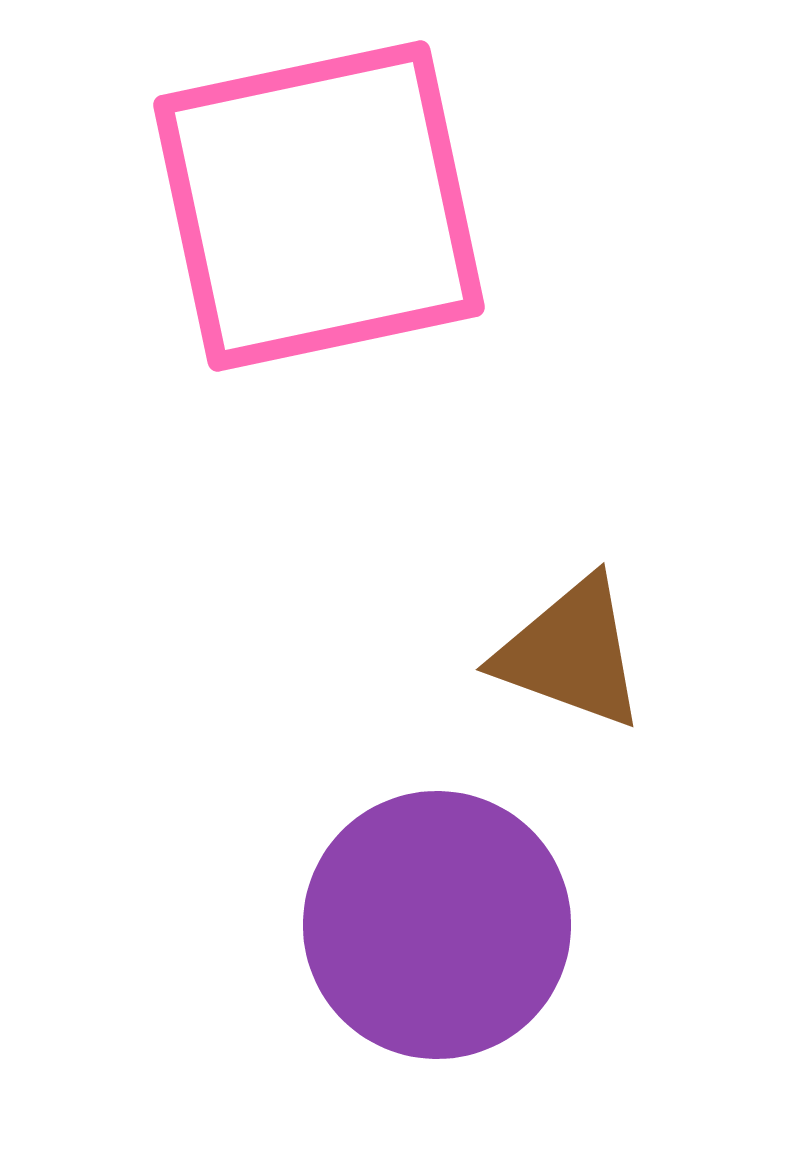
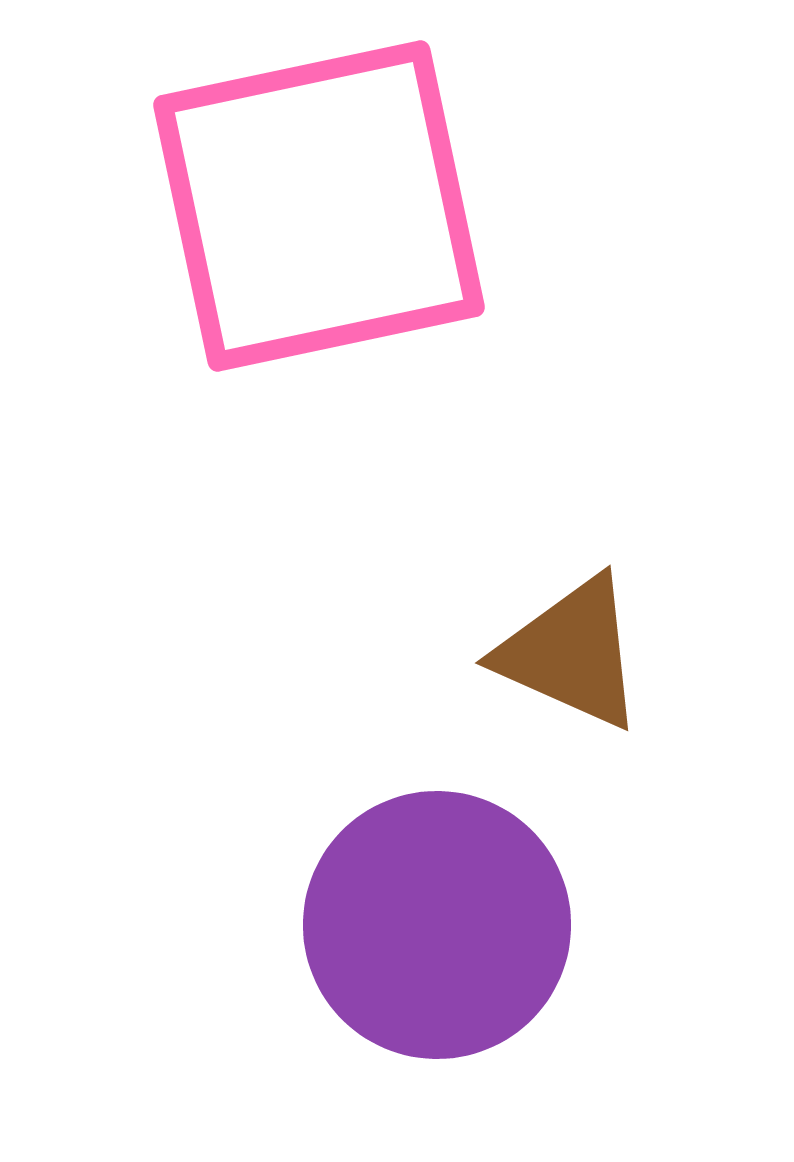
brown triangle: rotated 4 degrees clockwise
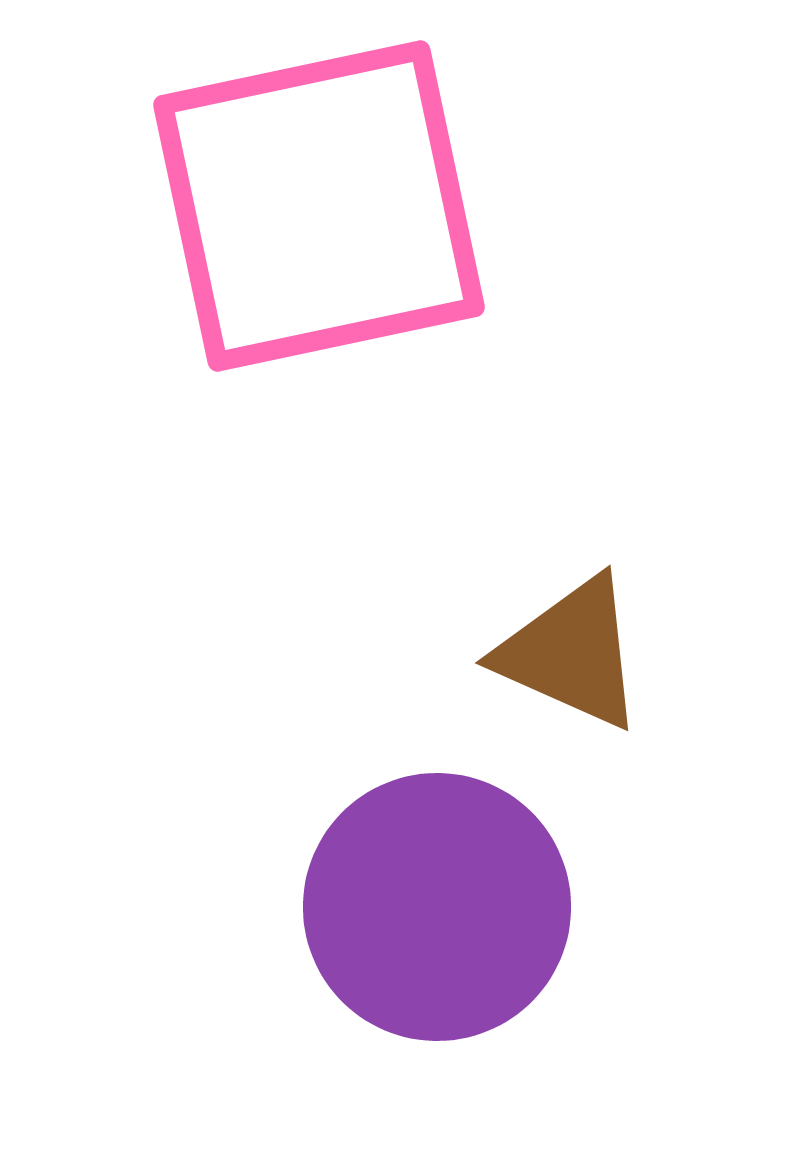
purple circle: moved 18 px up
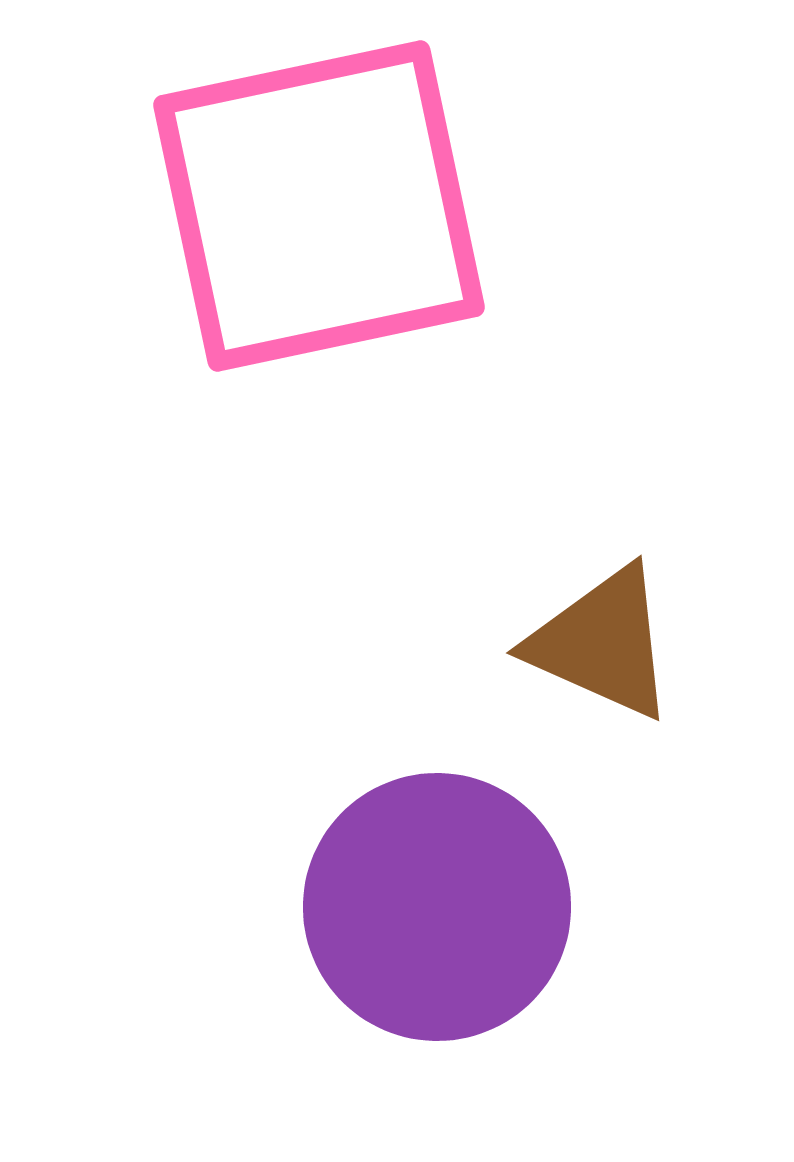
brown triangle: moved 31 px right, 10 px up
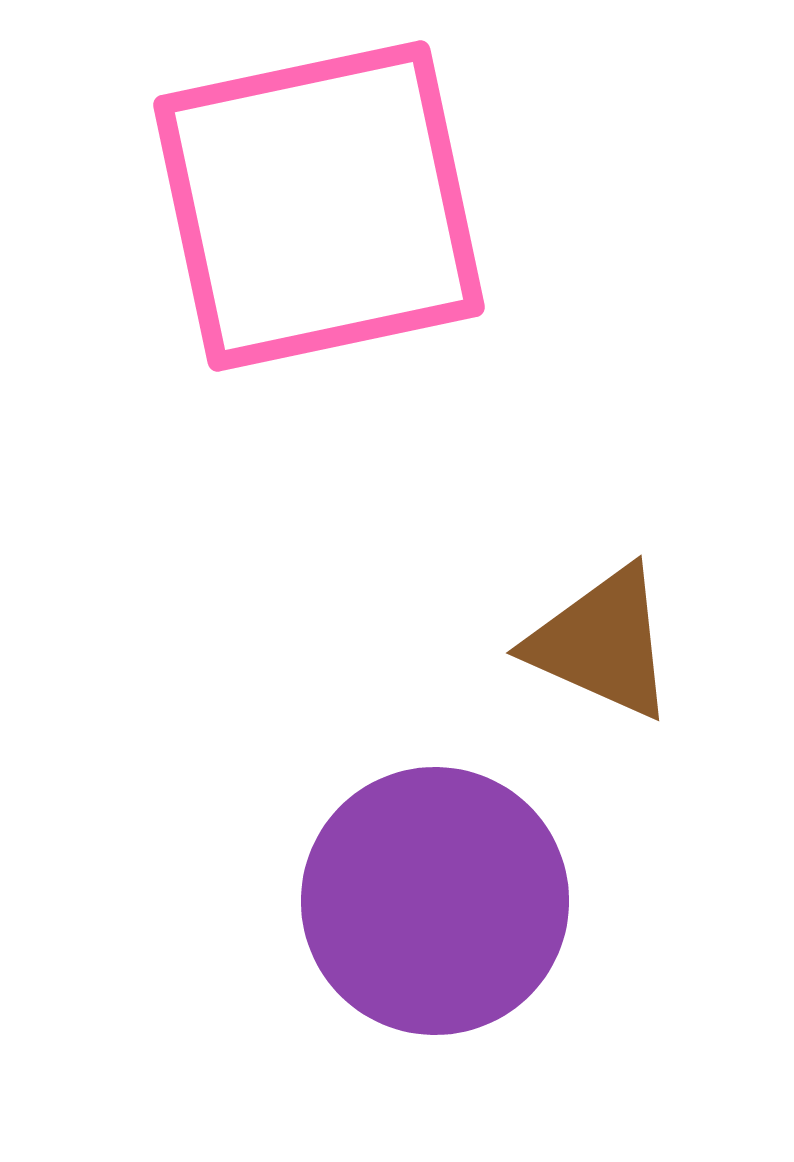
purple circle: moved 2 px left, 6 px up
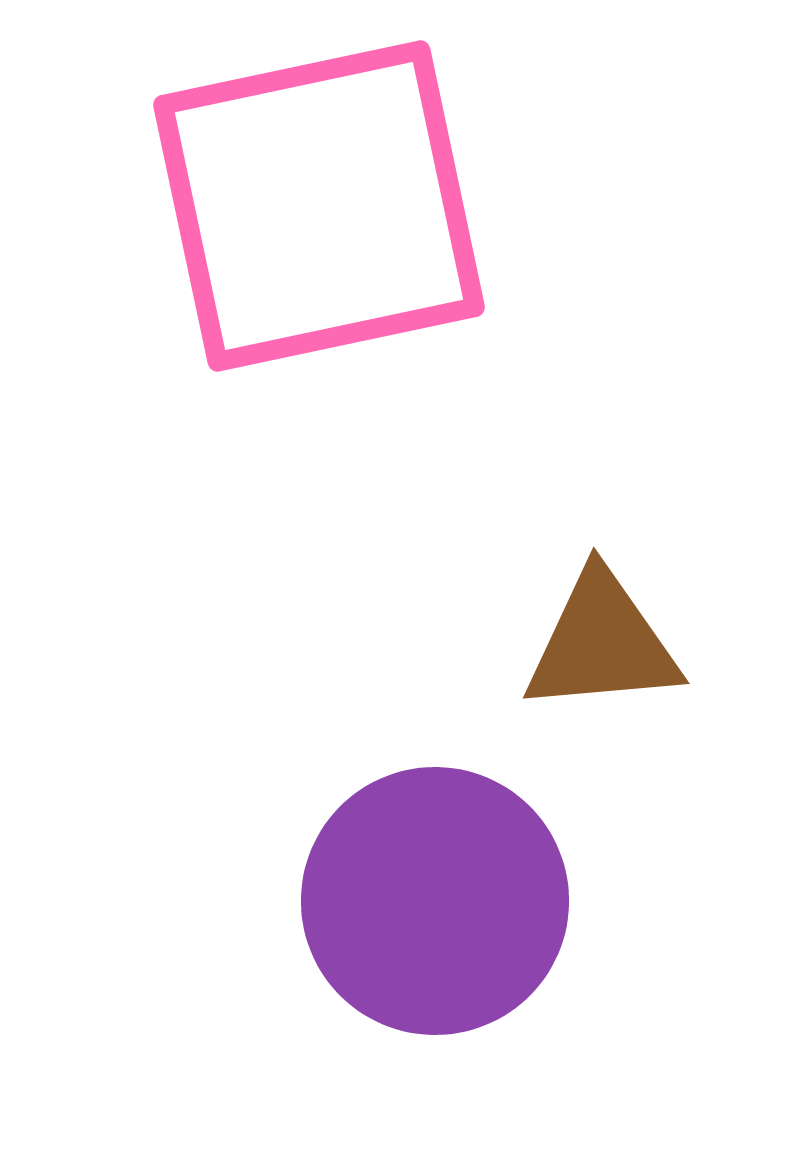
brown triangle: rotated 29 degrees counterclockwise
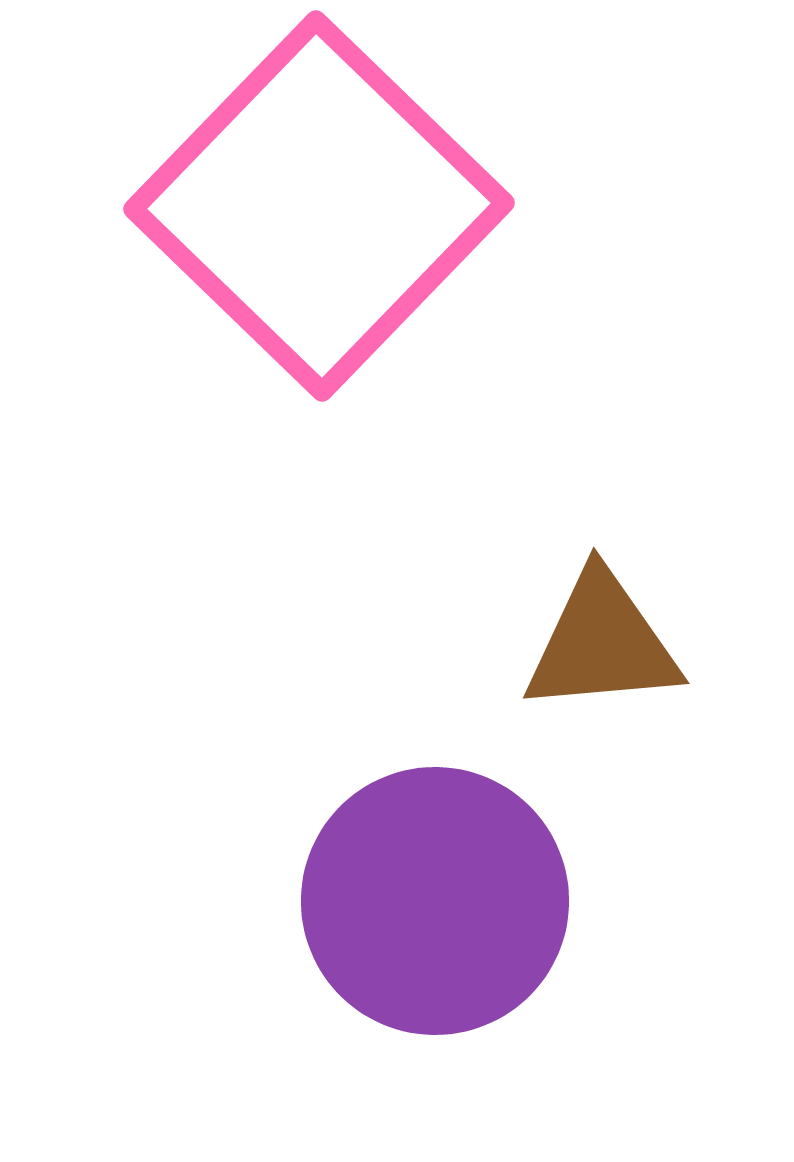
pink square: rotated 34 degrees counterclockwise
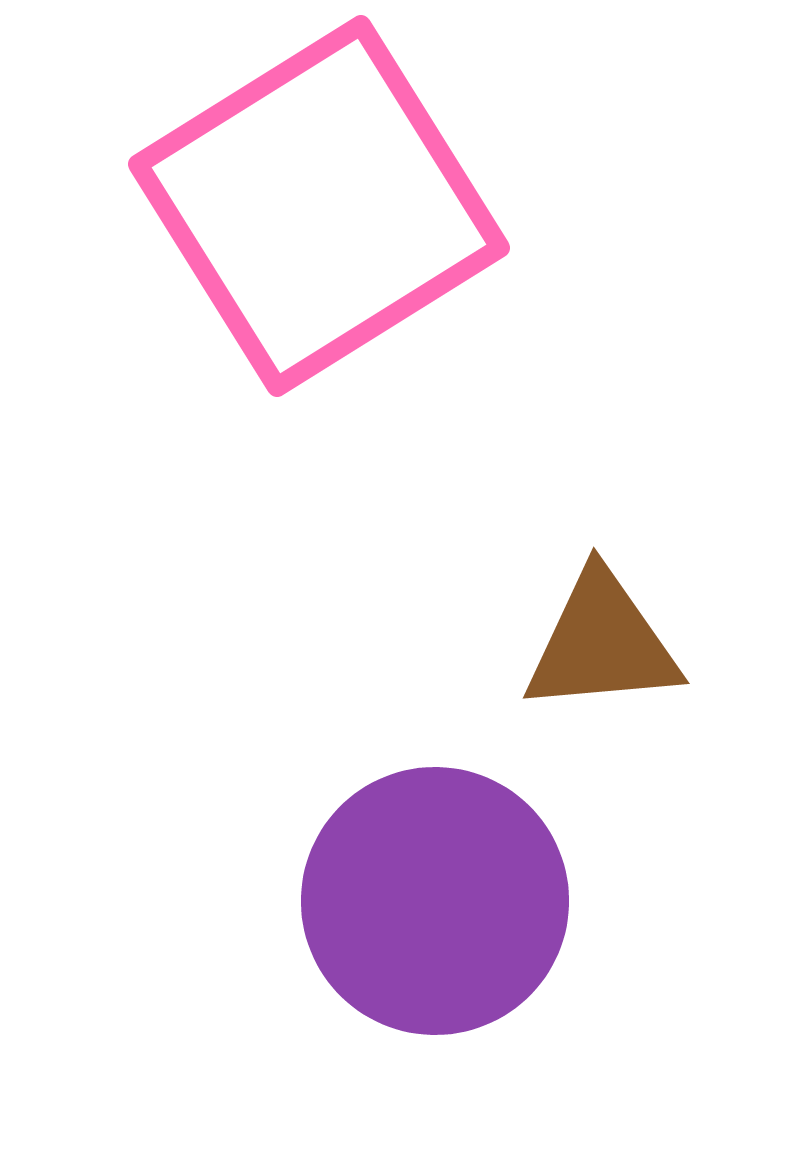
pink square: rotated 14 degrees clockwise
